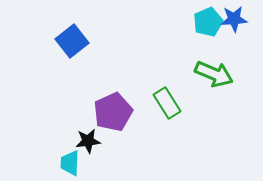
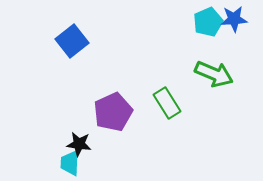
black star: moved 9 px left, 3 px down; rotated 15 degrees clockwise
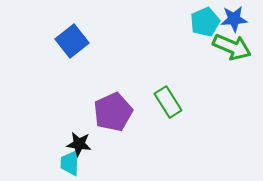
cyan pentagon: moved 3 px left
green arrow: moved 18 px right, 27 px up
green rectangle: moved 1 px right, 1 px up
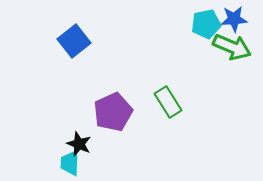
cyan pentagon: moved 1 px right, 2 px down; rotated 12 degrees clockwise
blue square: moved 2 px right
black star: rotated 15 degrees clockwise
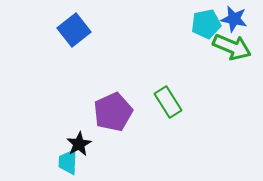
blue star: rotated 16 degrees clockwise
blue square: moved 11 px up
black star: rotated 20 degrees clockwise
cyan trapezoid: moved 2 px left, 1 px up
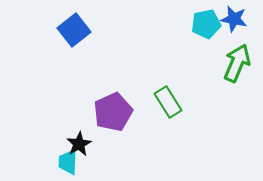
green arrow: moved 5 px right, 16 px down; rotated 90 degrees counterclockwise
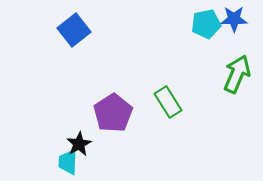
blue star: rotated 12 degrees counterclockwise
green arrow: moved 11 px down
purple pentagon: moved 1 px down; rotated 9 degrees counterclockwise
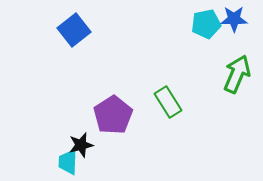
purple pentagon: moved 2 px down
black star: moved 2 px right, 1 px down; rotated 15 degrees clockwise
